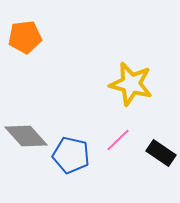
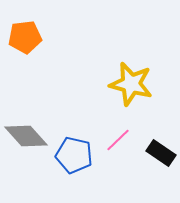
blue pentagon: moved 3 px right
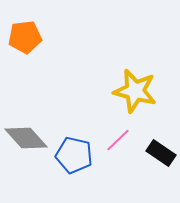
yellow star: moved 4 px right, 7 px down
gray diamond: moved 2 px down
